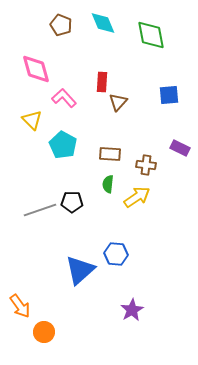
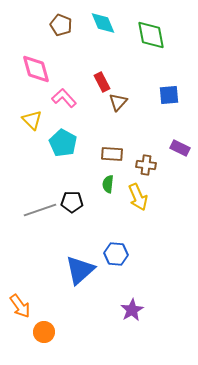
red rectangle: rotated 30 degrees counterclockwise
cyan pentagon: moved 2 px up
brown rectangle: moved 2 px right
yellow arrow: moved 1 px right; rotated 100 degrees clockwise
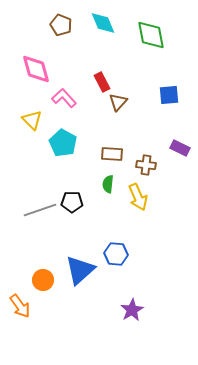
orange circle: moved 1 px left, 52 px up
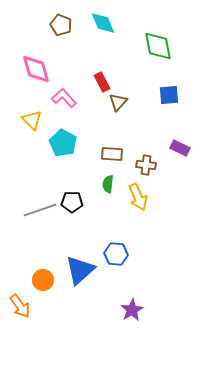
green diamond: moved 7 px right, 11 px down
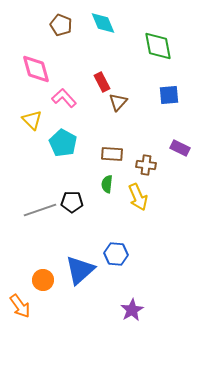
green semicircle: moved 1 px left
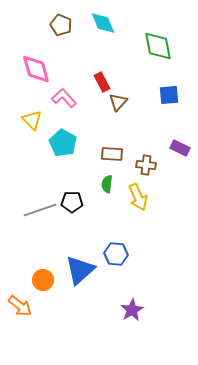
orange arrow: rotated 15 degrees counterclockwise
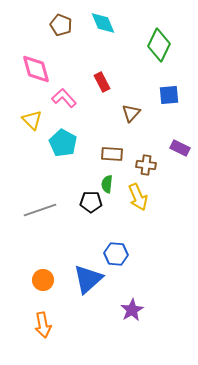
green diamond: moved 1 px right, 1 px up; rotated 36 degrees clockwise
brown triangle: moved 13 px right, 11 px down
black pentagon: moved 19 px right
blue triangle: moved 8 px right, 9 px down
orange arrow: moved 23 px right, 19 px down; rotated 40 degrees clockwise
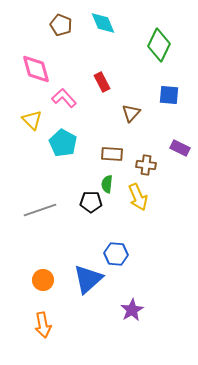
blue square: rotated 10 degrees clockwise
